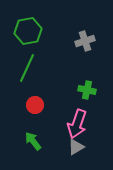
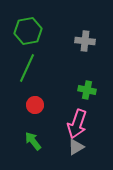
gray cross: rotated 24 degrees clockwise
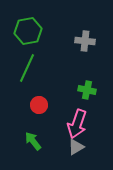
red circle: moved 4 px right
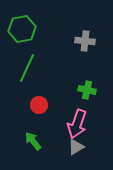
green hexagon: moved 6 px left, 2 px up
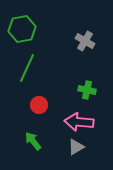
gray cross: rotated 24 degrees clockwise
pink arrow: moved 2 px right, 2 px up; rotated 76 degrees clockwise
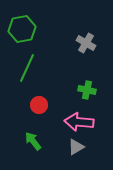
gray cross: moved 1 px right, 2 px down
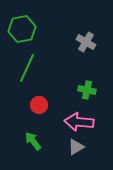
gray cross: moved 1 px up
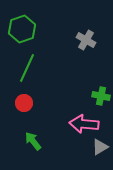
green hexagon: rotated 8 degrees counterclockwise
gray cross: moved 2 px up
green cross: moved 14 px right, 6 px down
red circle: moved 15 px left, 2 px up
pink arrow: moved 5 px right, 2 px down
gray triangle: moved 24 px right
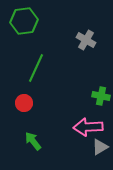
green hexagon: moved 2 px right, 8 px up; rotated 12 degrees clockwise
green line: moved 9 px right
pink arrow: moved 4 px right, 3 px down; rotated 8 degrees counterclockwise
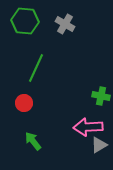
green hexagon: moved 1 px right; rotated 12 degrees clockwise
gray cross: moved 21 px left, 16 px up
gray triangle: moved 1 px left, 2 px up
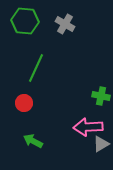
green arrow: rotated 24 degrees counterclockwise
gray triangle: moved 2 px right, 1 px up
